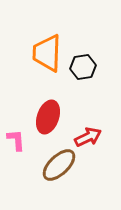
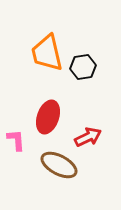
orange trapezoid: rotated 15 degrees counterclockwise
brown ellipse: rotated 72 degrees clockwise
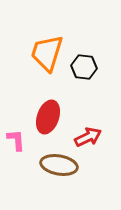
orange trapezoid: rotated 30 degrees clockwise
black hexagon: moved 1 px right; rotated 15 degrees clockwise
brown ellipse: rotated 18 degrees counterclockwise
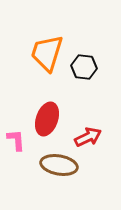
red ellipse: moved 1 px left, 2 px down
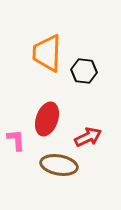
orange trapezoid: rotated 15 degrees counterclockwise
black hexagon: moved 4 px down
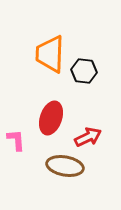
orange trapezoid: moved 3 px right, 1 px down
red ellipse: moved 4 px right, 1 px up
brown ellipse: moved 6 px right, 1 px down
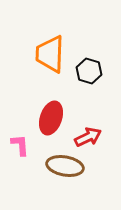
black hexagon: moved 5 px right; rotated 10 degrees clockwise
pink L-shape: moved 4 px right, 5 px down
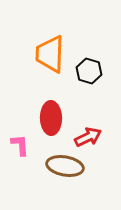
red ellipse: rotated 20 degrees counterclockwise
